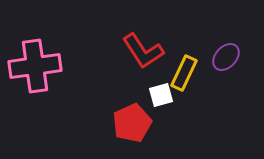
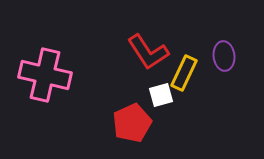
red L-shape: moved 5 px right, 1 px down
purple ellipse: moved 2 px left, 1 px up; rotated 48 degrees counterclockwise
pink cross: moved 10 px right, 9 px down; rotated 21 degrees clockwise
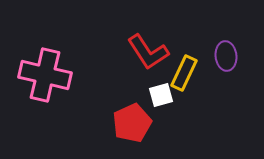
purple ellipse: moved 2 px right
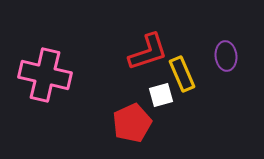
red L-shape: rotated 75 degrees counterclockwise
yellow rectangle: moved 2 px left, 1 px down; rotated 48 degrees counterclockwise
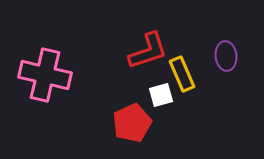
red L-shape: moved 1 px up
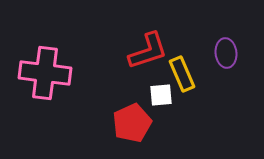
purple ellipse: moved 3 px up
pink cross: moved 2 px up; rotated 6 degrees counterclockwise
white square: rotated 10 degrees clockwise
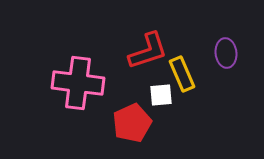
pink cross: moved 33 px right, 10 px down
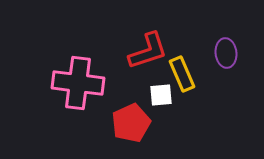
red pentagon: moved 1 px left
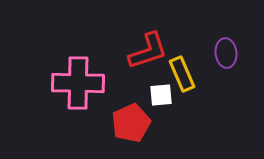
pink cross: rotated 6 degrees counterclockwise
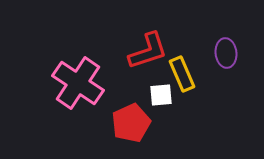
pink cross: rotated 33 degrees clockwise
